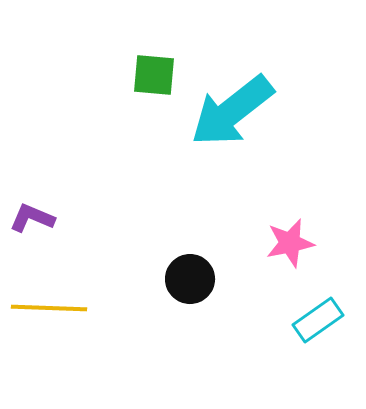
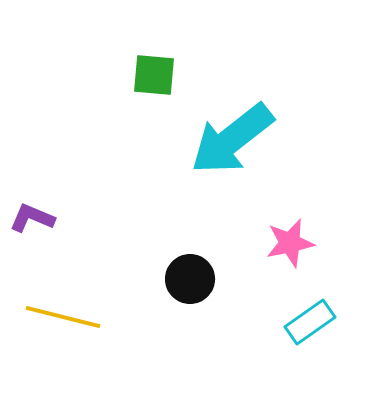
cyan arrow: moved 28 px down
yellow line: moved 14 px right, 9 px down; rotated 12 degrees clockwise
cyan rectangle: moved 8 px left, 2 px down
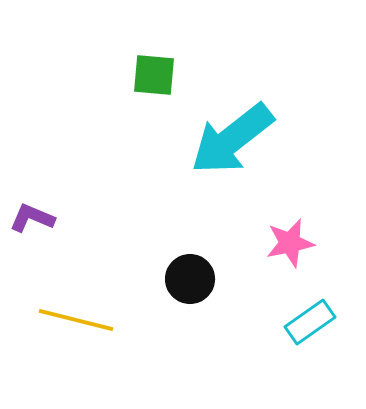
yellow line: moved 13 px right, 3 px down
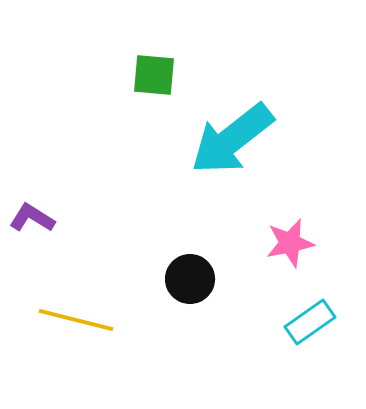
purple L-shape: rotated 9 degrees clockwise
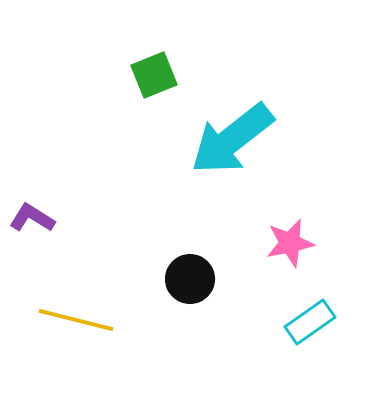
green square: rotated 27 degrees counterclockwise
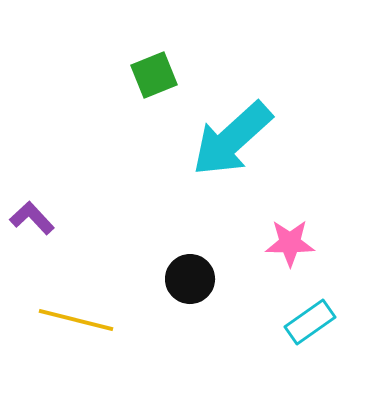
cyan arrow: rotated 4 degrees counterclockwise
purple L-shape: rotated 15 degrees clockwise
pink star: rotated 12 degrees clockwise
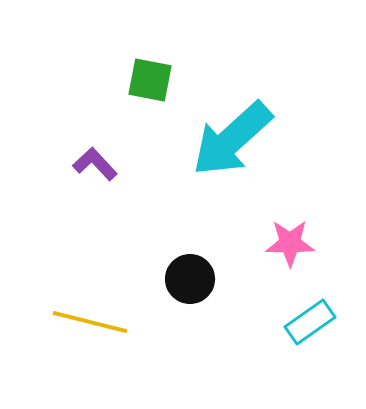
green square: moved 4 px left, 5 px down; rotated 33 degrees clockwise
purple L-shape: moved 63 px right, 54 px up
yellow line: moved 14 px right, 2 px down
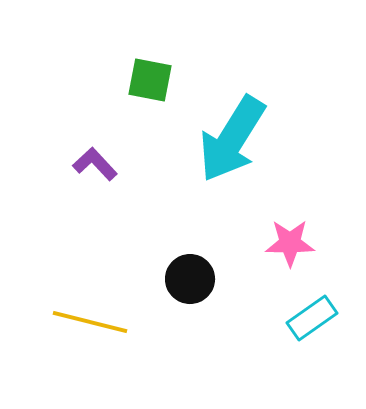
cyan arrow: rotated 16 degrees counterclockwise
cyan rectangle: moved 2 px right, 4 px up
